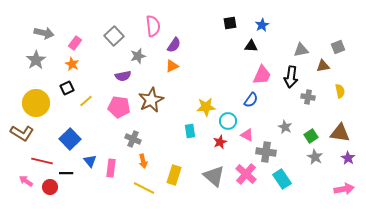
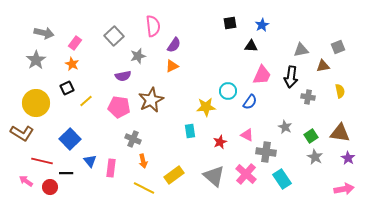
blue semicircle at (251, 100): moved 1 px left, 2 px down
cyan circle at (228, 121): moved 30 px up
yellow rectangle at (174, 175): rotated 36 degrees clockwise
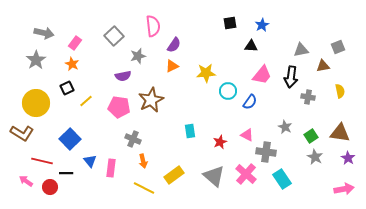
pink trapezoid at (262, 75): rotated 15 degrees clockwise
yellow star at (206, 107): moved 34 px up
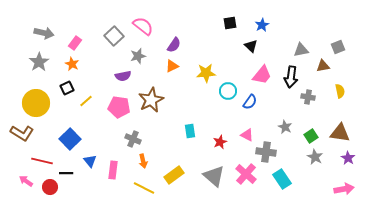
pink semicircle at (153, 26): moved 10 px left; rotated 45 degrees counterclockwise
black triangle at (251, 46): rotated 40 degrees clockwise
gray star at (36, 60): moved 3 px right, 2 px down
pink rectangle at (111, 168): moved 2 px right, 2 px down
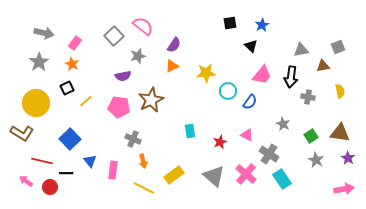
gray star at (285, 127): moved 2 px left, 3 px up
gray cross at (266, 152): moved 3 px right, 2 px down; rotated 24 degrees clockwise
gray star at (315, 157): moved 1 px right, 3 px down
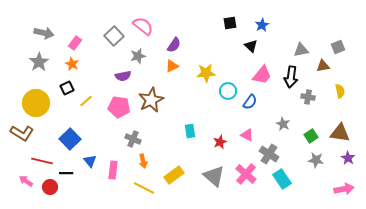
gray star at (316, 160): rotated 21 degrees counterclockwise
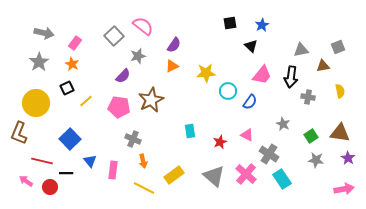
purple semicircle at (123, 76): rotated 35 degrees counterclockwise
brown L-shape at (22, 133): moved 3 px left; rotated 80 degrees clockwise
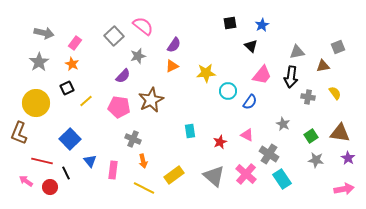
gray triangle at (301, 50): moved 4 px left, 2 px down
yellow semicircle at (340, 91): moved 5 px left, 2 px down; rotated 24 degrees counterclockwise
black line at (66, 173): rotated 64 degrees clockwise
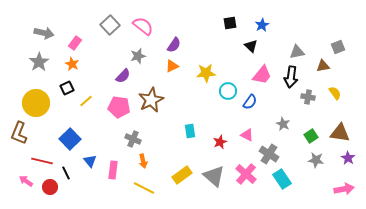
gray square at (114, 36): moved 4 px left, 11 px up
yellow rectangle at (174, 175): moved 8 px right
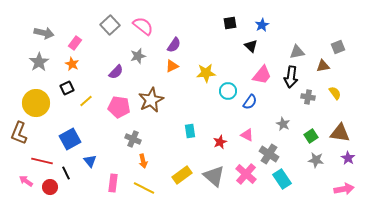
purple semicircle at (123, 76): moved 7 px left, 4 px up
blue square at (70, 139): rotated 15 degrees clockwise
pink rectangle at (113, 170): moved 13 px down
